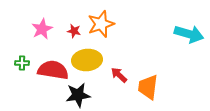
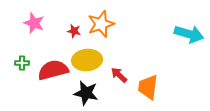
pink star: moved 8 px left, 6 px up; rotated 25 degrees counterclockwise
red semicircle: rotated 24 degrees counterclockwise
black star: moved 8 px right, 2 px up; rotated 20 degrees clockwise
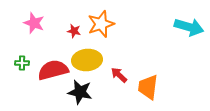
cyan arrow: moved 7 px up
black star: moved 6 px left, 1 px up
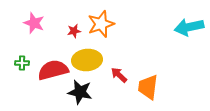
cyan arrow: rotated 152 degrees clockwise
red star: rotated 24 degrees counterclockwise
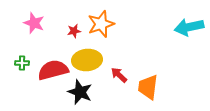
black star: rotated 10 degrees clockwise
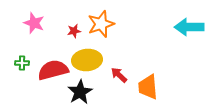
cyan arrow: rotated 12 degrees clockwise
orange trapezoid: rotated 12 degrees counterclockwise
black star: rotated 20 degrees clockwise
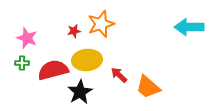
pink star: moved 7 px left, 15 px down
orange trapezoid: rotated 44 degrees counterclockwise
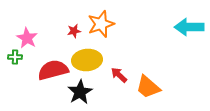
pink star: rotated 10 degrees clockwise
green cross: moved 7 px left, 6 px up
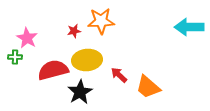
orange star: moved 3 px up; rotated 16 degrees clockwise
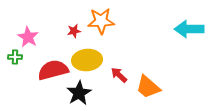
cyan arrow: moved 2 px down
pink star: moved 1 px right, 1 px up
black star: moved 1 px left, 1 px down
